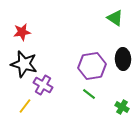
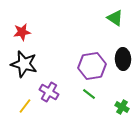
purple cross: moved 6 px right, 7 px down
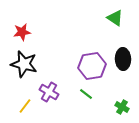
green line: moved 3 px left
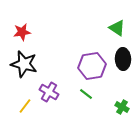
green triangle: moved 2 px right, 10 px down
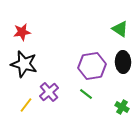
green triangle: moved 3 px right, 1 px down
black ellipse: moved 3 px down
purple cross: rotated 18 degrees clockwise
yellow line: moved 1 px right, 1 px up
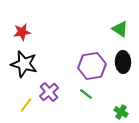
green cross: moved 1 px left, 5 px down
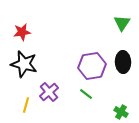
green triangle: moved 2 px right, 6 px up; rotated 30 degrees clockwise
yellow line: rotated 21 degrees counterclockwise
